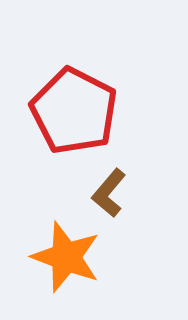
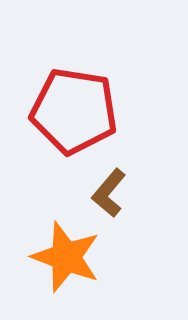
red pentagon: rotated 18 degrees counterclockwise
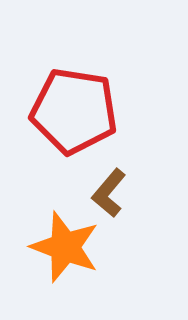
orange star: moved 1 px left, 10 px up
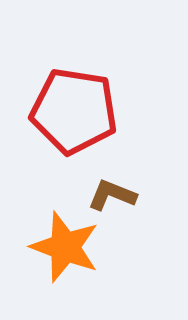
brown L-shape: moved 3 px right, 2 px down; rotated 72 degrees clockwise
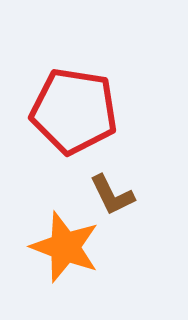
brown L-shape: rotated 138 degrees counterclockwise
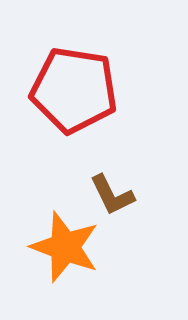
red pentagon: moved 21 px up
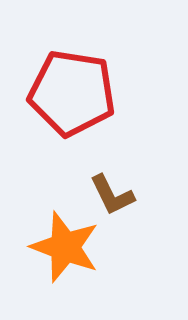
red pentagon: moved 2 px left, 3 px down
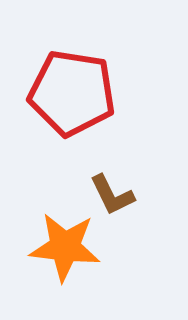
orange star: rotated 14 degrees counterclockwise
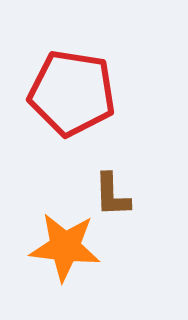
brown L-shape: rotated 24 degrees clockwise
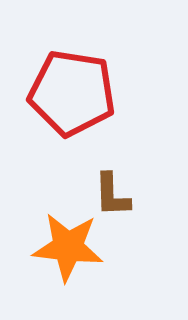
orange star: moved 3 px right
